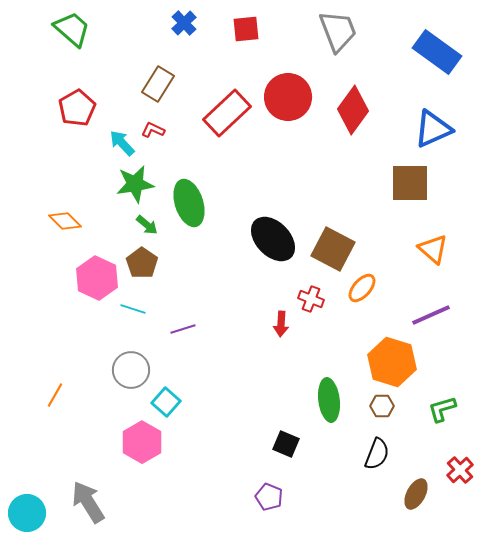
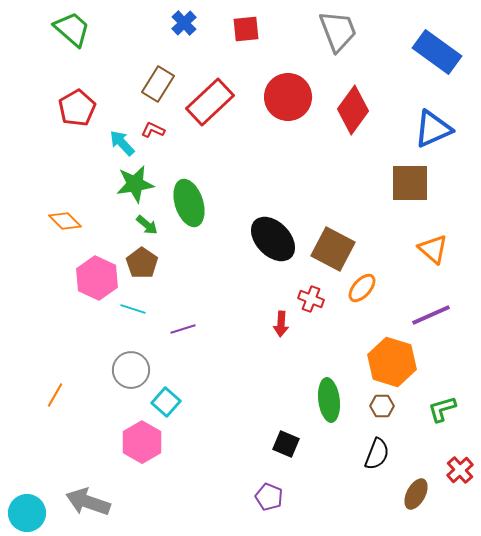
red rectangle at (227, 113): moved 17 px left, 11 px up
gray arrow at (88, 502): rotated 39 degrees counterclockwise
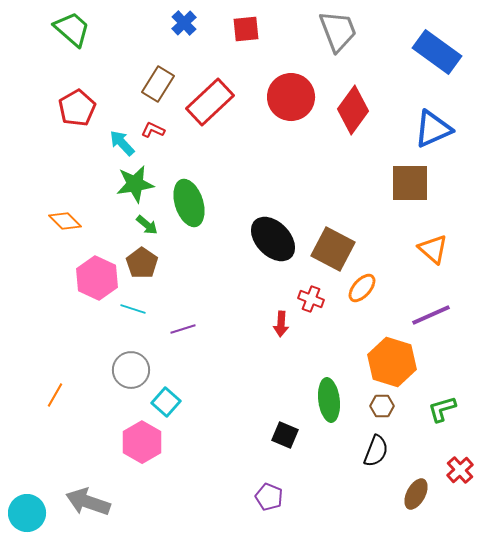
red circle at (288, 97): moved 3 px right
black square at (286, 444): moved 1 px left, 9 px up
black semicircle at (377, 454): moved 1 px left, 3 px up
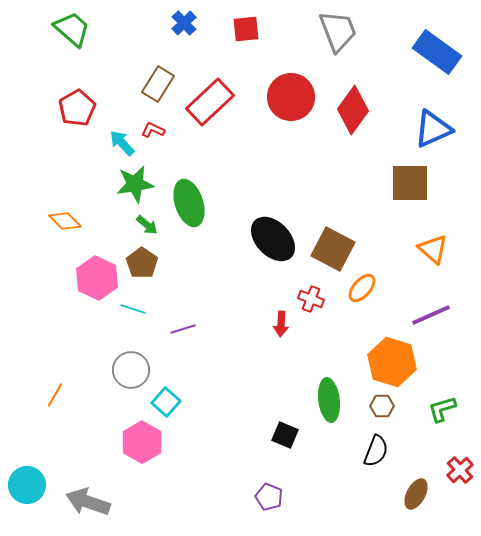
cyan circle at (27, 513): moved 28 px up
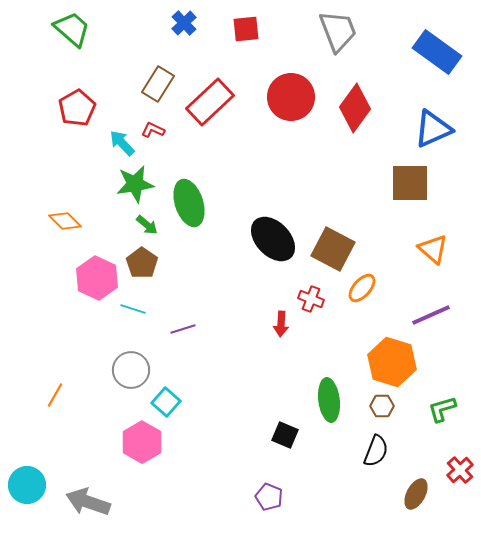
red diamond at (353, 110): moved 2 px right, 2 px up
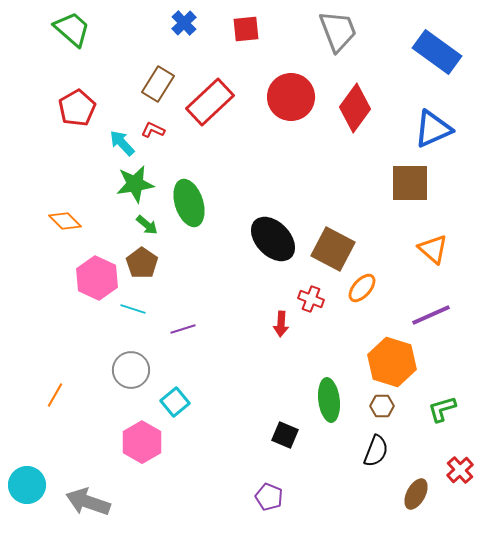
cyan square at (166, 402): moved 9 px right; rotated 8 degrees clockwise
